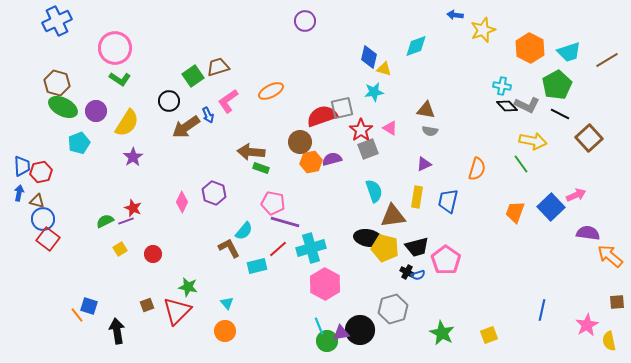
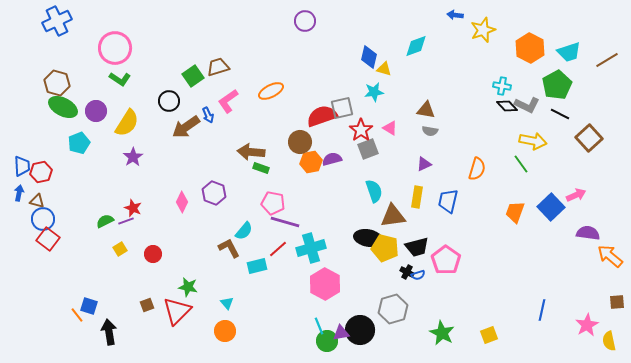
black arrow at (117, 331): moved 8 px left, 1 px down
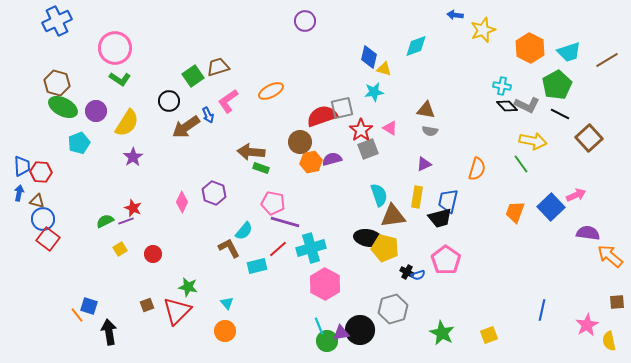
red hexagon at (41, 172): rotated 15 degrees clockwise
cyan semicircle at (374, 191): moved 5 px right, 4 px down
black trapezoid at (417, 247): moved 23 px right, 29 px up
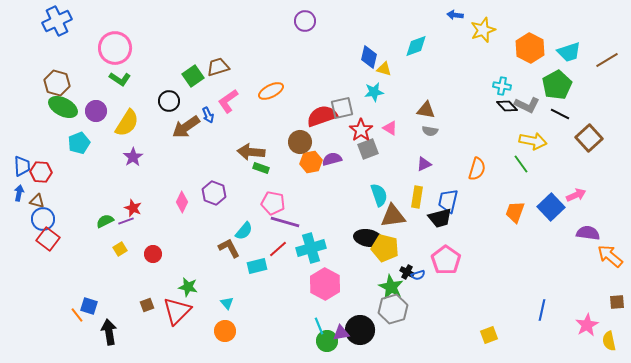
green star at (442, 333): moved 51 px left, 46 px up
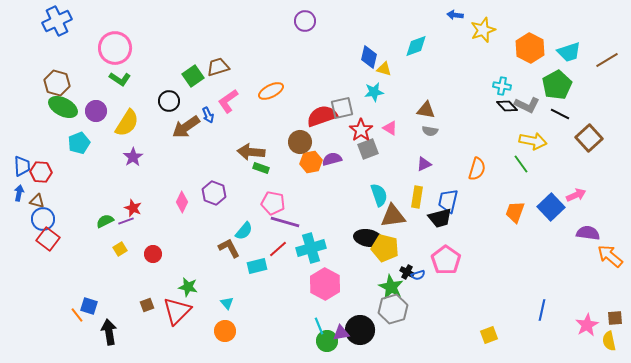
brown square at (617, 302): moved 2 px left, 16 px down
